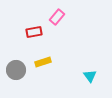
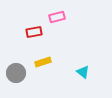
pink rectangle: rotated 35 degrees clockwise
gray circle: moved 3 px down
cyan triangle: moved 7 px left, 4 px up; rotated 16 degrees counterclockwise
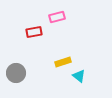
yellow rectangle: moved 20 px right
cyan triangle: moved 4 px left, 4 px down
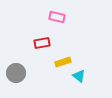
pink rectangle: rotated 28 degrees clockwise
red rectangle: moved 8 px right, 11 px down
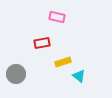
gray circle: moved 1 px down
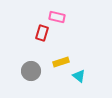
red rectangle: moved 10 px up; rotated 63 degrees counterclockwise
yellow rectangle: moved 2 px left
gray circle: moved 15 px right, 3 px up
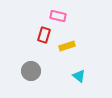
pink rectangle: moved 1 px right, 1 px up
red rectangle: moved 2 px right, 2 px down
yellow rectangle: moved 6 px right, 16 px up
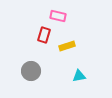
cyan triangle: rotated 48 degrees counterclockwise
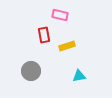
pink rectangle: moved 2 px right, 1 px up
red rectangle: rotated 28 degrees counterclockwise
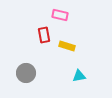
yellow rectangle: rotated 35 degrees clockwise
gray circle: moved 5 px left, 2 px down
